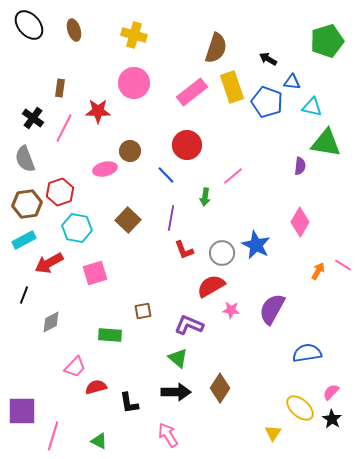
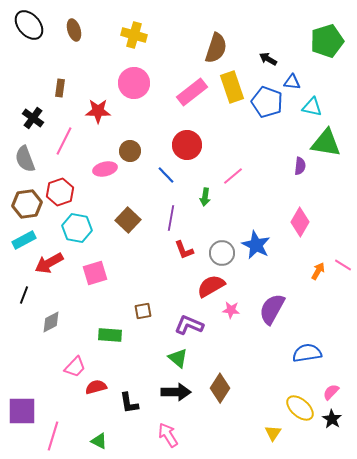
pink line at (64, 128): moved 13 px down
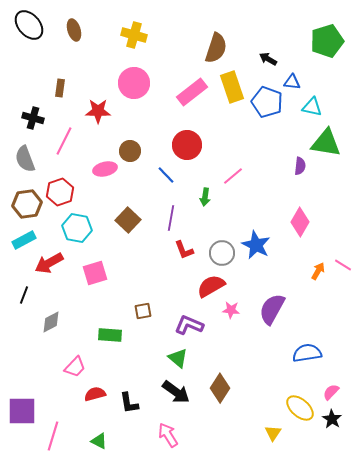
black cross at (33, 118): rotated 20 degrees counterclockwise
red semicircle at (96, 387): moved 1 px left, 7 px down
black arrow at (176, 392): rotated 36 degrees clockwise
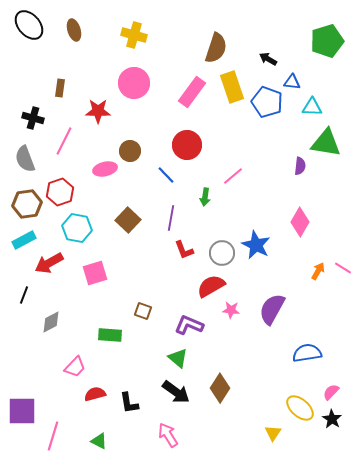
pink rectangle at (192, 92): rotated 16 degrees counterclockwise
cyan triangle at (312, 107): rotated 10 degrees counterclockwise
pink line at (343, 265): moved 3 px down
brown square at (143, 311): rotated 30 degrees clockwise
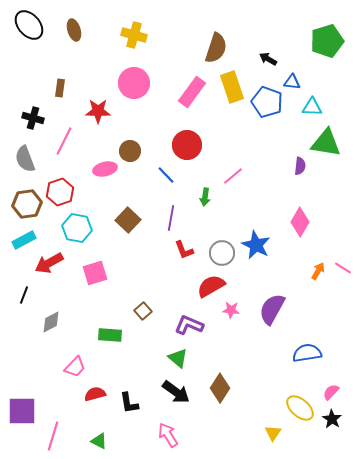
brown square at (143, 311): rotated 30 degrees clockwise
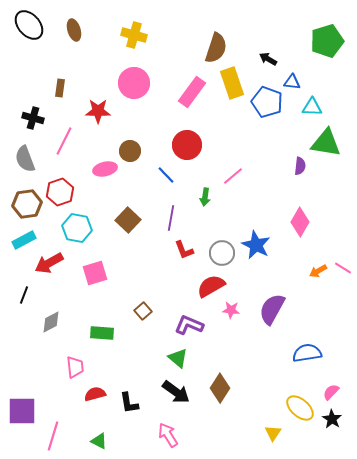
yellow rectangle at (232, 87): moved 4 px up
orange arrow at (318, 271): rotated 150 degrees counterclockwise
green rectangle at (110, 335): moved 8 px left, 2 px up
pink trapezoid at (75, 367): rotated 50 degrees counterclockwise
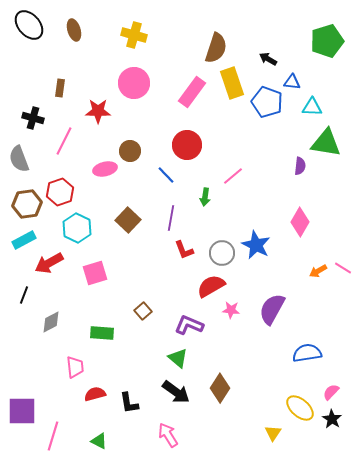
gray semicircle at (25, 159): moved 6 px left
cyan hexagon at (77, 228): rotated 16 degrees clockwise
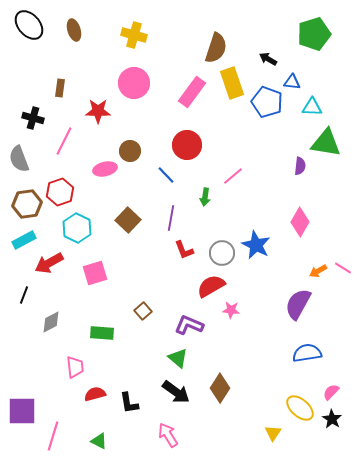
green pentagon at (327, 41): moved 13 px left, 7 px up
purple semicircle at (272, 309): moved 26 px right, 5 px up
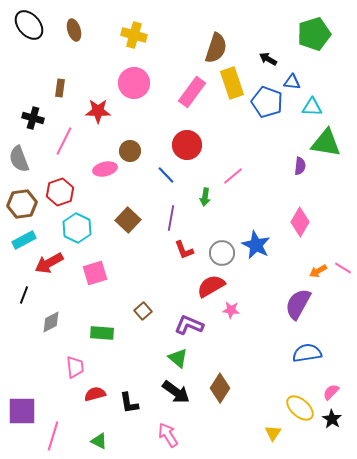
brown hexagon at (27, 204): moved 5 px left
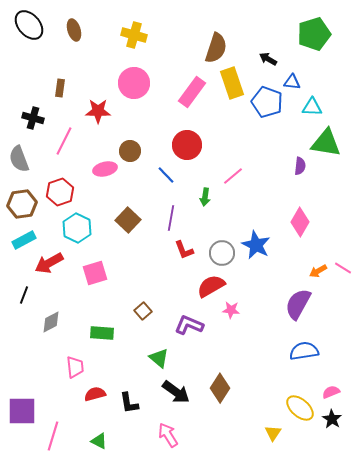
blue semicircle at (307, 353): moved 3 px left, 2 px up
green triangle at (178, 358): moved 19 px left
pink semicircle at (331, 392): rotated 24 degrees clockwise
